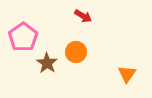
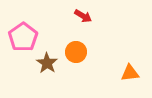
orange triangle: moved 3 px right, 1 px up; rotated 48 degrees clockwise
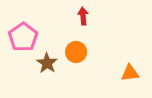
red arrow: rotated 126 degrees counterclockwise
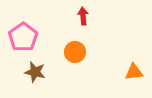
orange circle: moved 1 px left
brown star: moved 12 px left, 9 px down; rotated 20 degrees counterclockwise
orange triangle: moved 4 px right, 1 px up
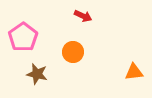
red arrow: rotated 120 degrees clockwise
orange circle: moved 2 px left
brown star: moved 2 px right, 2 px down
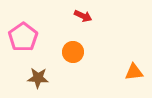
brown star: moved 1 px right, 4 px down; rotated 10 degrees counterclockwise
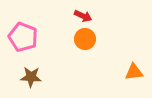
pink pentagon: rotated 16 degrees counterclockwise
orange circle: moved 12 px right, 13 px up
brown star: moved 7 px left, 1 px up
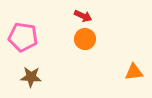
pink pentagon: rotated 12 degrees counterclockwise
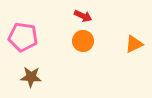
orange circle: moved 2 px left, 2 px down
orange triangle: moved 28 px up; rotated 18 degrees counterclockwise
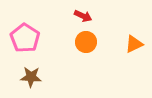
pink pentagon: moved 2 px right, 1 px down; rotated 24 degrees clockwise
orange circle: moved 3 px right, 1 px down
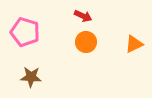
pink pentagon: moved 6 px up; rotated 16 degrees counterclockwise
